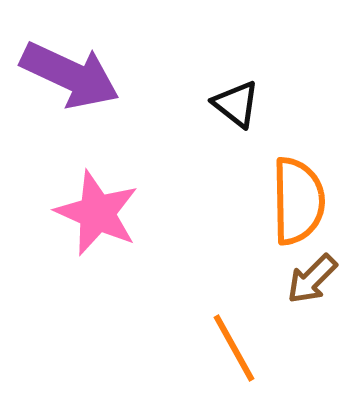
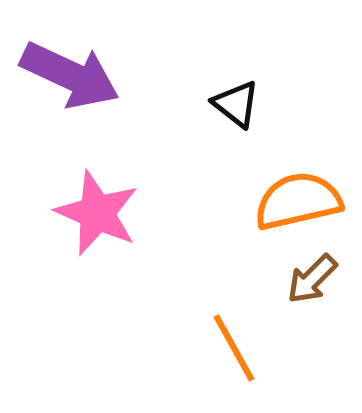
orange semicircle: rotated 102 degrees counterclockwise
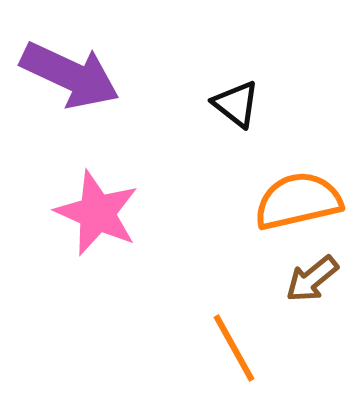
brown arrow: rotated 6 degrees clockwise
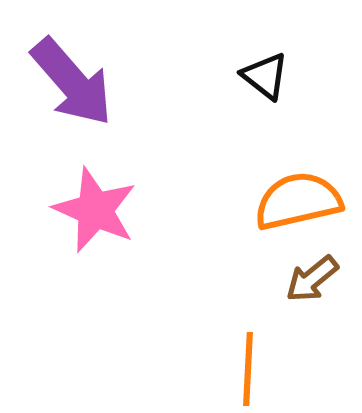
purple arrow: moved 2 px right, 7 px down; rotated 24 degrees clockwise
black triangle: moved 29 px right, 28 px up
pink star: moved 2 px left, 3 px up
orange line: moved 14 px right, 21 px down; rotated 32 degrees clockwise
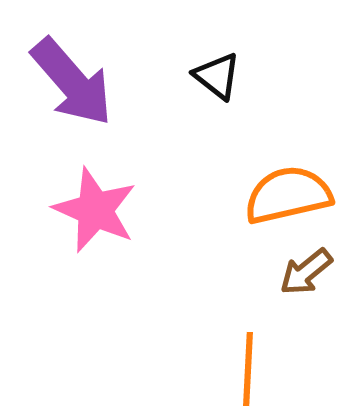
black triangle: moved 48 px left
orange semicircle: moved 10 px left, 6 px up
brown arrow: moved 6 px left, 7 px up
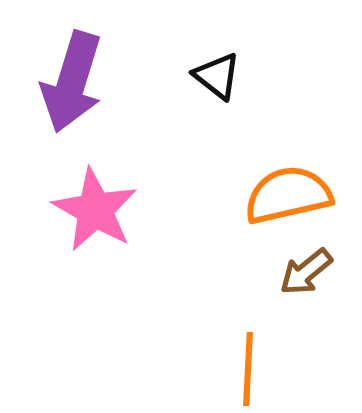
purple arrow: rotated 58 degrees clockwise
pink star: rotated 6 degrees clockwise
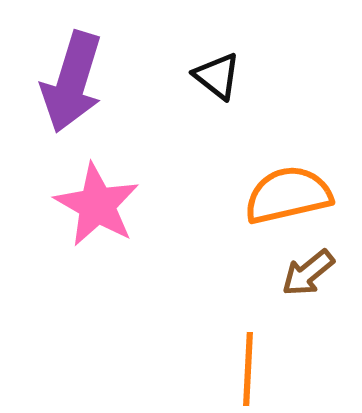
pink star: moved 2 px right, 5 px up
brown arrow: moved 2 px right, 1 px down
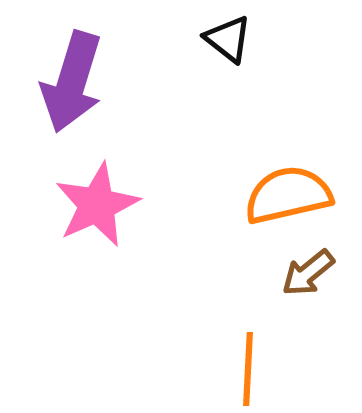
black triangle: moved 11 px right, 37 px up
pink star: rotated 18 degrees clockwise
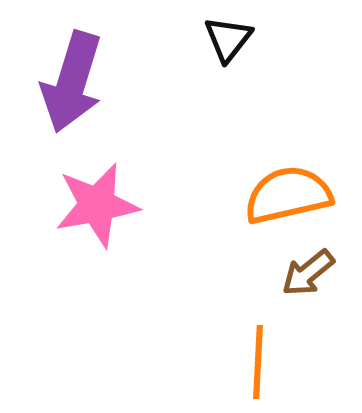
black triangle: rotated 30 degrees clockwise
pink star: rotated 14 degrees clockwise
orange line: moved 10 px right, 7 px up
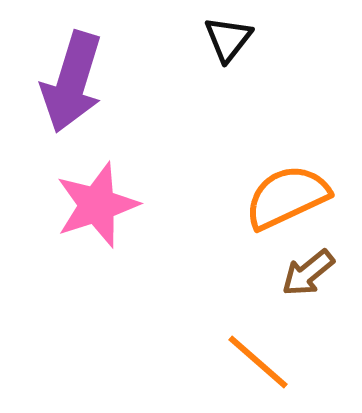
orange semicircle: moved 1 px left, 2 px down; rotated 12 degrees counterclockwise
pink star: rotated 8 degrees counterclockwise
orange line: rotated 52 degrees counterclockwise
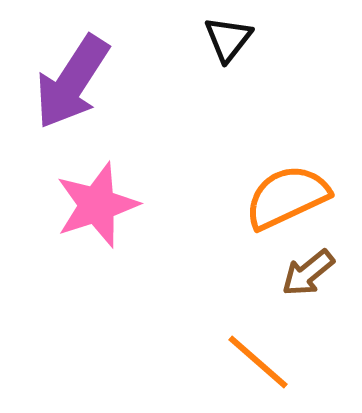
purple arrow: rotated 16 degrees clockwise
